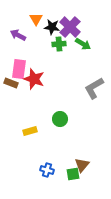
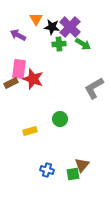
red star: moved 1 px left
brown rectangle: rotated 48 degrees counterclockwise
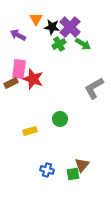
green cross: rotated 24 degrees counterclockwise
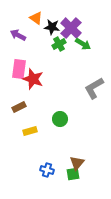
orange triangle: moved 1 px up; rotated 24 degrees counterclockwise
purple cross: moved 1 px right, 1 px down
brown rectangle: moved 8 px right, 24 px down
brown triangle: moved 5 px left, 2 px up
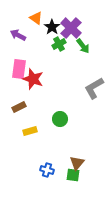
black star: rotated 28 degrees clockwise
green arrow: moved 2 px down; rotated 21 degrees clockwise
green square: moved 1 px down; rotated 16 degrees clockwise
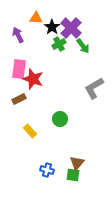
orange triangle: rotated 32 degrees counterclockwise
purple arrow: rotated 35 degrees clockwise
brown rectangle: moved 8 px up
yellow rectangle: rotated 64 degrees clockwise
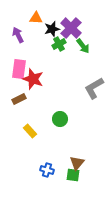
black star: moved 2 px down; rotated 21 degrees clockwise
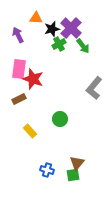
gray L-shape: rotated 20 degrees counterclockwise
green square: rotated 16 degrees counterclockwise
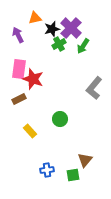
orange triangle: moved 1 px left; rotated 16 degrees counterclockwise
green arrow: rotated 70 degrees clockwise
brown triangle: moved 8 px right, 3 px up
blue cross: rotated 24 degrees counterclockwise
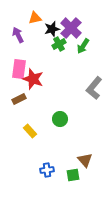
brown triangle: rotated 21 degrees counterclockwise
